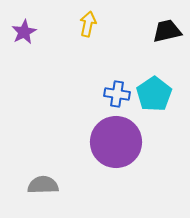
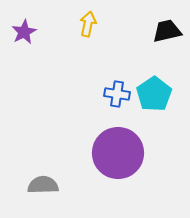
purple circle: moved 2 px right, 11 px down
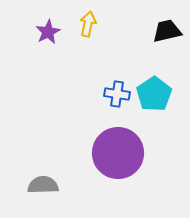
purple star: moved 24 px right
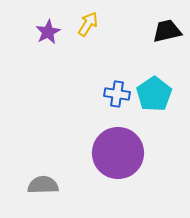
yellow arrow: rotated 20 degrees clockwise
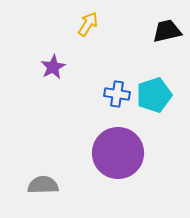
purple star: moved 5 px right, 35 px down
cyan pentagon: moved 1 px down; rotated 16 degrees clockwise
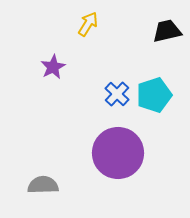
blue cross: rotated 35 degrees clockwise
